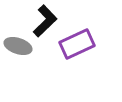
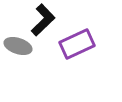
black L-shape: moved 2 px left, 1 px up
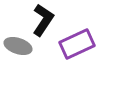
black L-shape: rotated 12 degrees counterclockwise
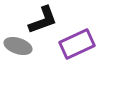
black L-shape: rotated 36 degrees clockwise
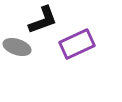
gray ellipse: moved 1 px left, 1 px down
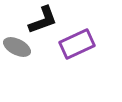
gray ellipse: rotated 8 degrees clockwise
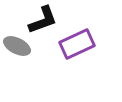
gray ellipse: moved 1 px up
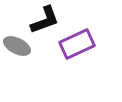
black L-shape: moved 2 px right
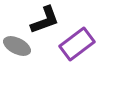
purple rectangle: rotated 12 degrees counterclockwise
